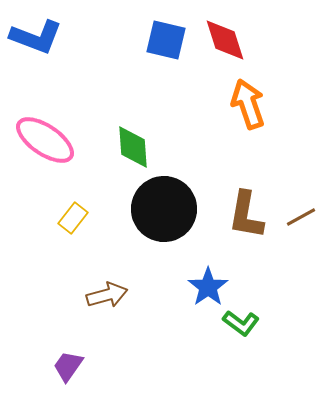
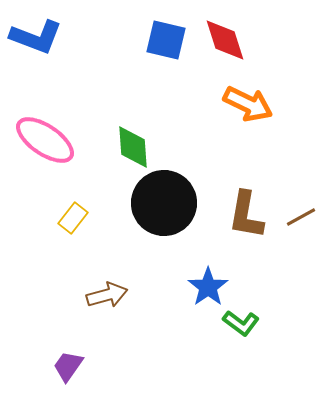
orange arrow: rotated 135 degrees clockwise
black circle: moved 6 px up
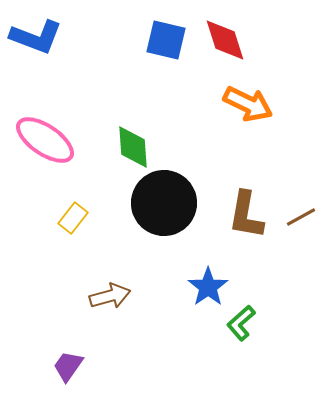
brown arrow: moved 3 px right, 1 px down
green L-shape: rotated 102 degrees clockwise
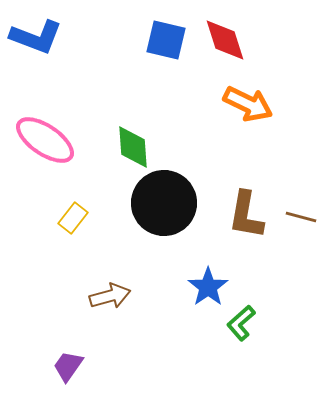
brown line: rotated 44 degrees clockwise
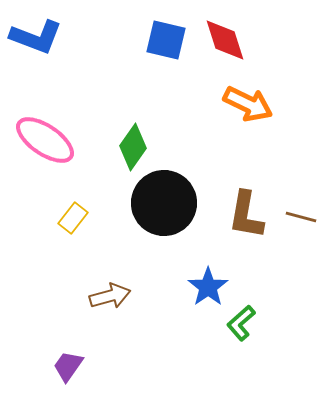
green diamond: rotated 39 degrees clockwise
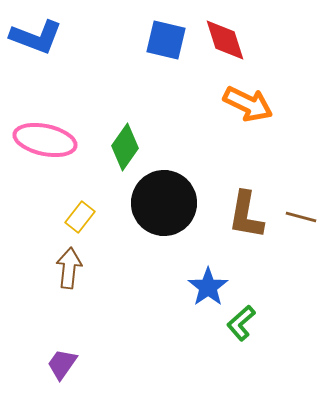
pink ellipse: rotated 22 degrees counterclockwise
green diamond: moved 8 px left
yellow rectangle: moved 7 px right, 1 px up
brown arrow: moved 41 px left, 28 px up; rotated 69 degrees counterclockwise
purple trapezoid: moved 6 px left, 2 px up
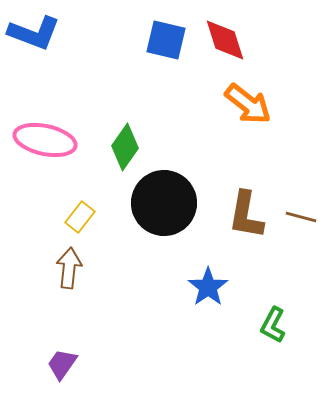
blue L-shape: moved 2 px left, 4 px up
orange arrow: rotated 12 degrees clockwise
green L-shape: moved 32 px right, 2 px down; rotated 21 degrees counterclockwise
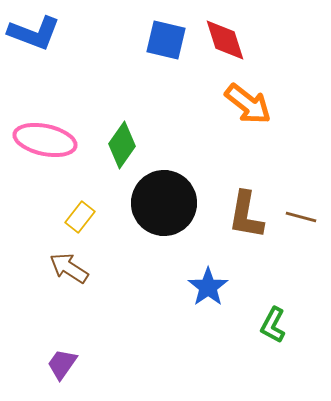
green diamond: moved 3 px left, 2 px up
brown arrow: rotated 63 degrees counterclockwise
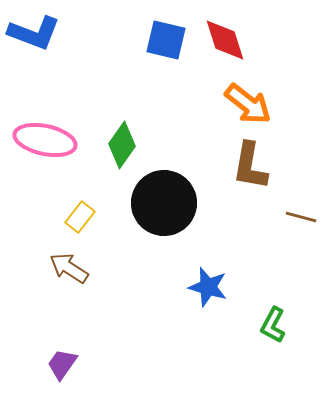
brown L-shape: moved 4 px right, 49 px up
blue star: rotated 21 degrees counterclockwise
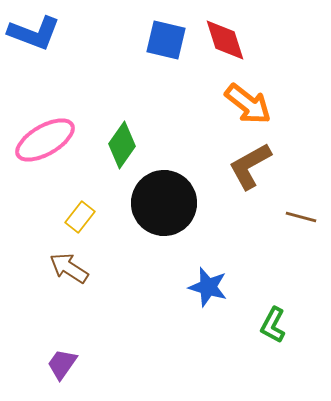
pink ellipse: rotated 42 degrees counterclockwise
brown L-shape: rotated 51 degrees clockwise
